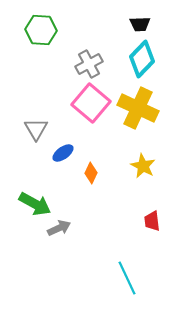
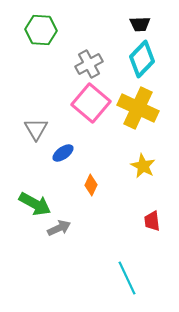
orange diamond: moved 12 px down
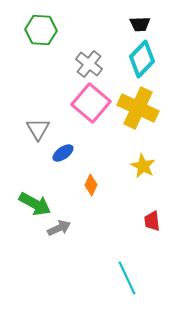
gray cross: rotated 24 degrees counterclockwise
gray triangle: moved 2 px right
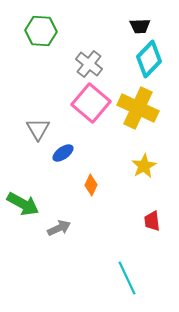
black trapezoid: moved 2 px down
green hexagon: moved 1 px down
cyan diamond: moved 7 px right
yellow star: moved 1 px right; rotated 15 degrees clockwise
green arrow: moved 12 px left
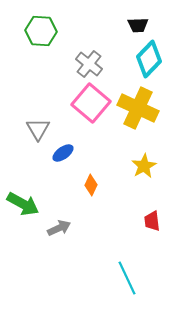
black trapezoid: moved 2 px left, 1 px up
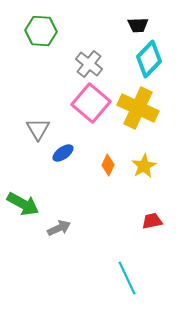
orange diamond: moved 17 px right, 20 px up
red trapezoid: rotated 85 degrees clockwise
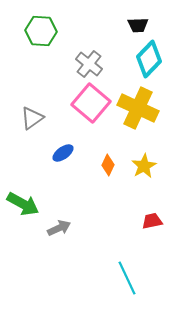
gray triangle: moved 6 px left, 11 px up; rotated 25 degrees clockwise
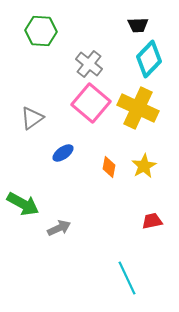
orange diamond: moved 1 px right, 2 px down; rotated 15 degrees counterclockwise
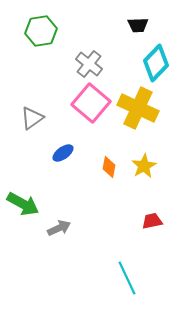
green hexagon: rotated 12 degrees counterclockwise
cyan diamond: moved 7 px right, 4 px down
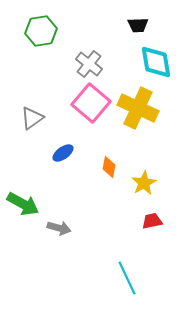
cyan diamond: moved 1 px up; rotated 54 degrees counterclockwise
yellow star: moved 17 px down
gray arrow: rotated 40 degrees clockwise
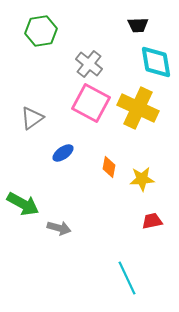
pink square: rotated 12 degrees counterclockwise
yellow star: moved 2 px left, 4 px up; rotated 25 degrees clockwise
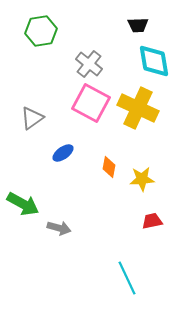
cyan diamond: moved 2 px left, 1 px up
